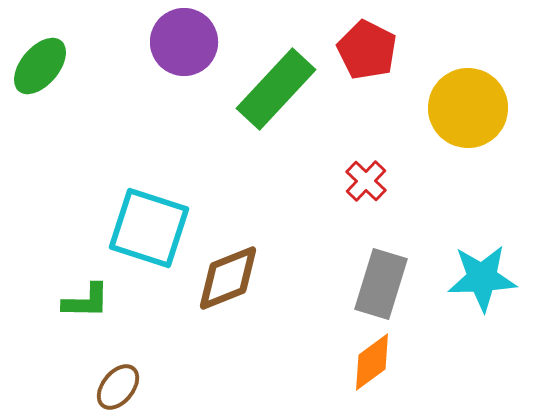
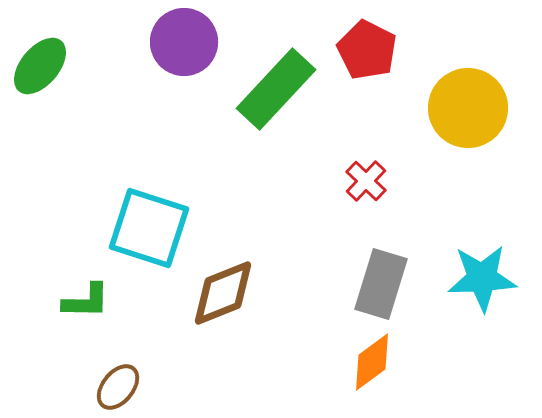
brown diamond: moved 5 px left, 15 px down
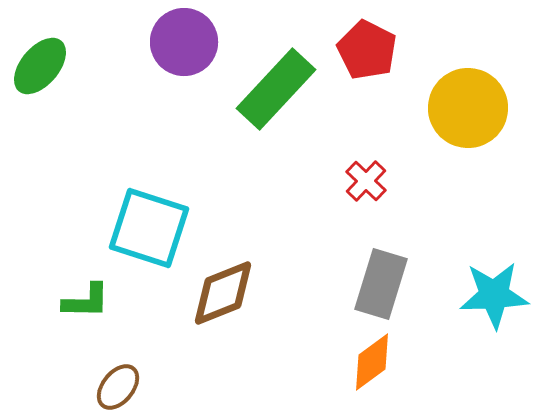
cyan star: moved 12 px right, 17 px down
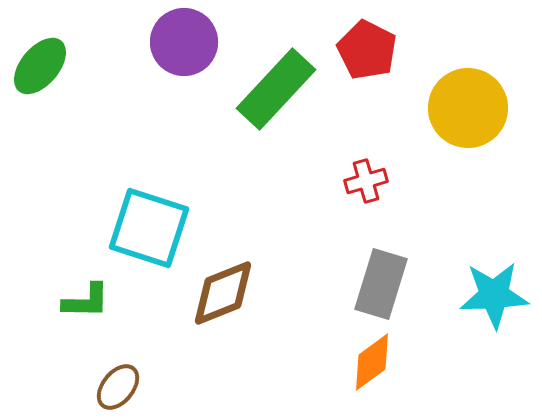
red cross: rotated 30 degrees clockwise
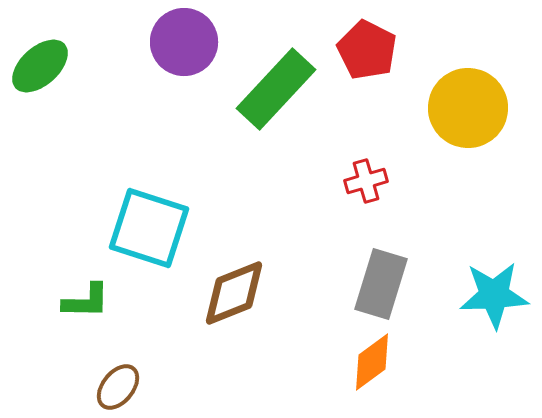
green ellipse: rotated 8 degrees clockwise
brown diamond: moved 11 px right
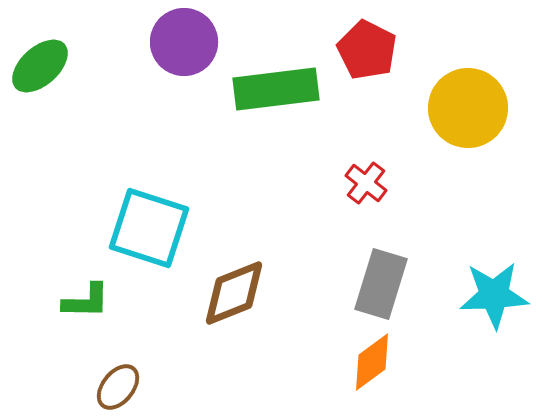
green rectangle: rotated 40 degrees clockwise
red cross: moved 2 px down; rotated 36 degrees counterclockwise
